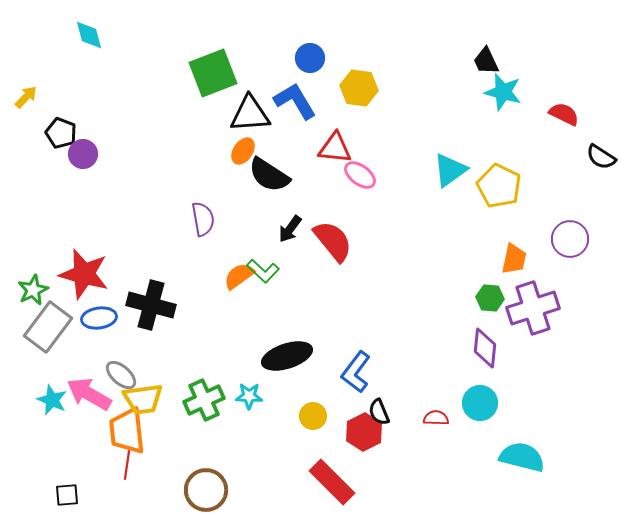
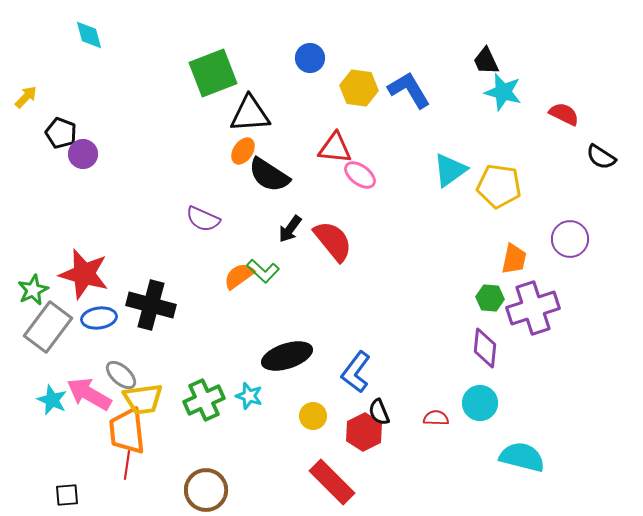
blue L-shape at (295, 101): moved 114 px right, 11 px up
yellow pentagon at (499, 186): rotated 18 degrees counterclockwise
purple semicircle at (203, 219): rotated 124 degrees clockwise
cyan star at (249, 396): rotated 16 degrees clockwise
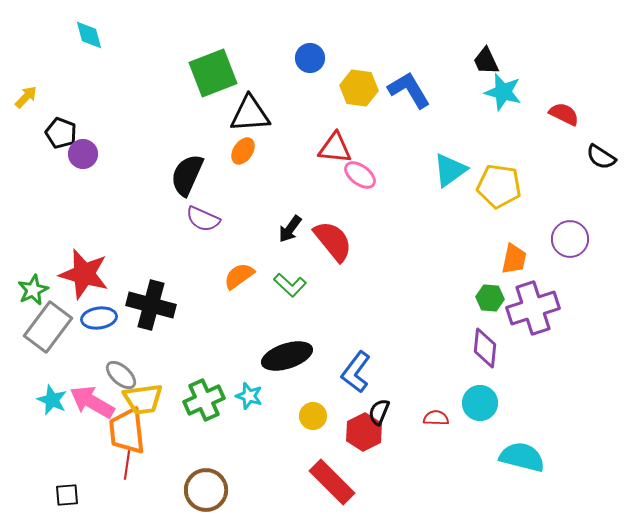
black semicircle at (269, 175): moved 82 px left; rotated 81 degrees clockwise
green L-shape at (263, 271): moved 27 px right, 14 px down
pink arrow at (89, 394): moved 3 px right, 8 px down
black semicircle at (379, 412): rotated 44 degrees clockwise
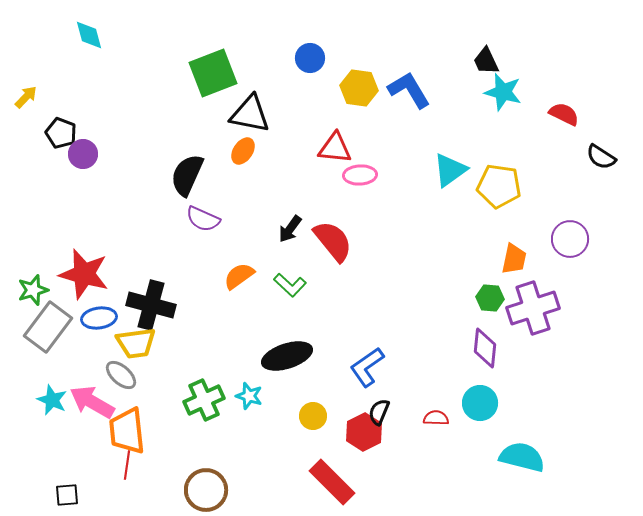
black triangle at (250, 114): rotated 15 degrees clockwise
pink ellipse at (360, 175): rotated 40 degrees counterclockwise
green star at (33, 290): rotated 8 degrees clockwise
blue L-shape at (356, 372): moved 11 px right, 5 px up; rotated 18 degrees clockwise
yellow trapezoid at (143, 399): moved 7 px left, 56 px up
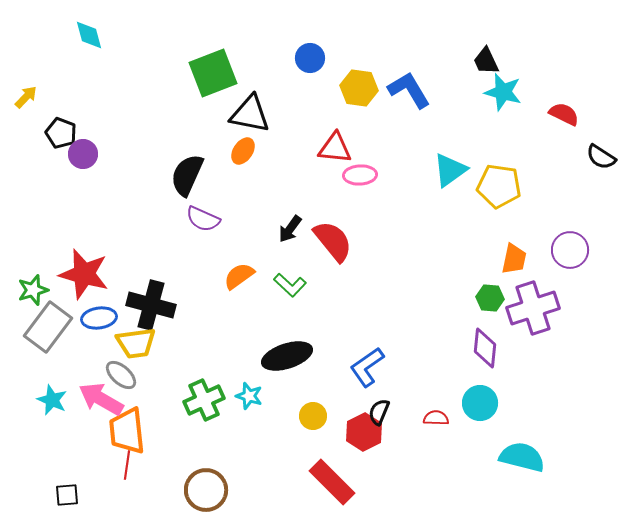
purple circle at (570, 239): moved 11 px down
pink arrow at (92, 402): moved 9 px right, 3 px up
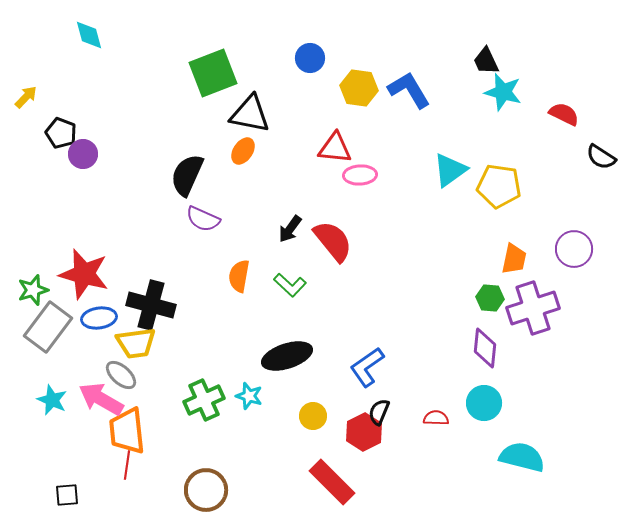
purple circle at (570, 250): moved 4 px right, 1 px up
orange semicircle at (239, 276): rotated 44 degrees counterclockwise
cyan circle at (480, 403): moved 4 px right
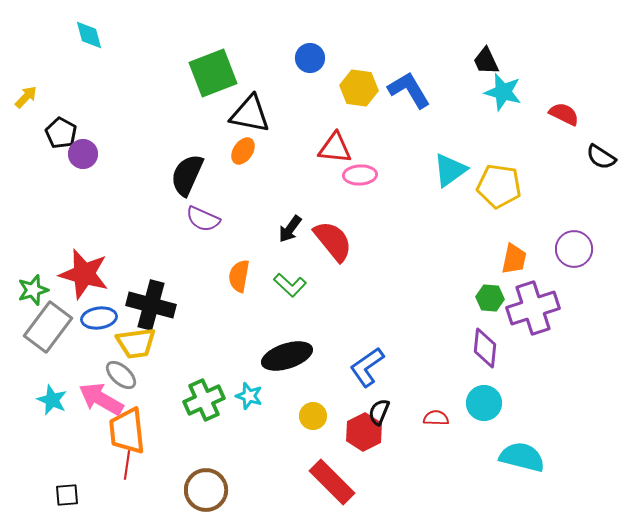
black pentagon at (61, 133): rotated 8 degrees clockwise
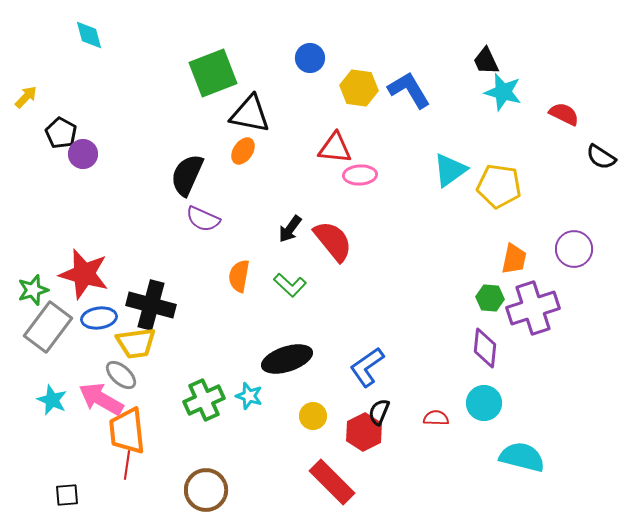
black ellipse at (287, 356): moved 3 px down
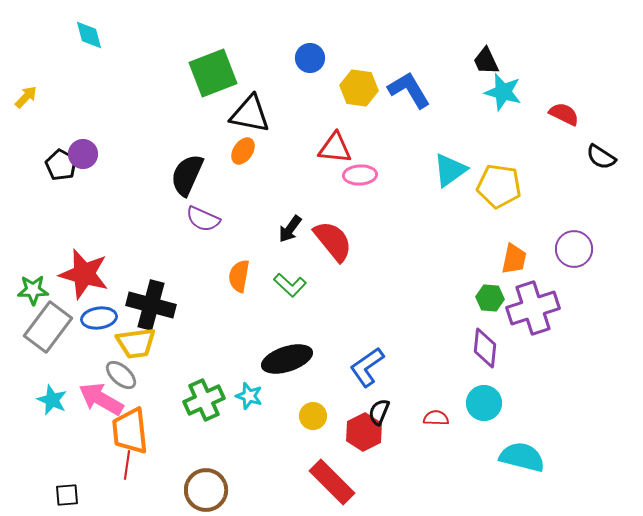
black pentagon at (61, 133): moved 32 px down
green star at (33, 290): rotated 16 degrees clockwise
orange trapezoid at (127, 431): moved 3 px right
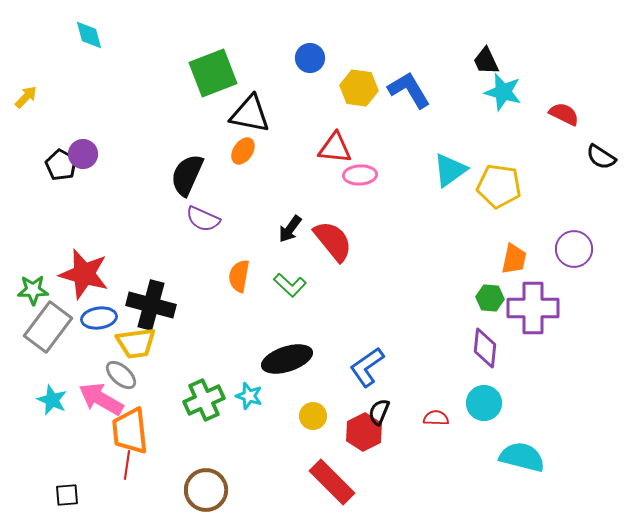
purple cross at (533, 308): rotated 18 degrees clockwise
